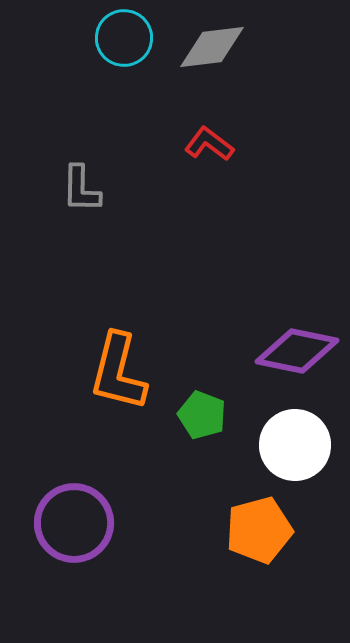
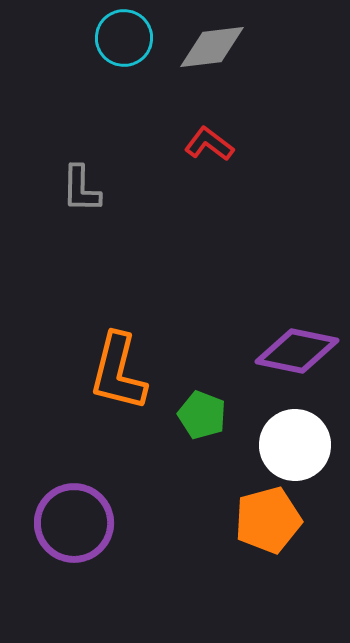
orange pentagon: moved 9 px right, 10 px up
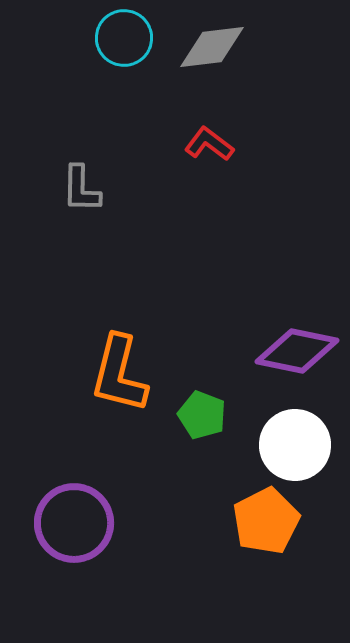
orange L-shape: moved 1 px right, 2 px down
orange pentagon: moved 2 px left, 1 px down; rotated 12 degrees counterclockwise
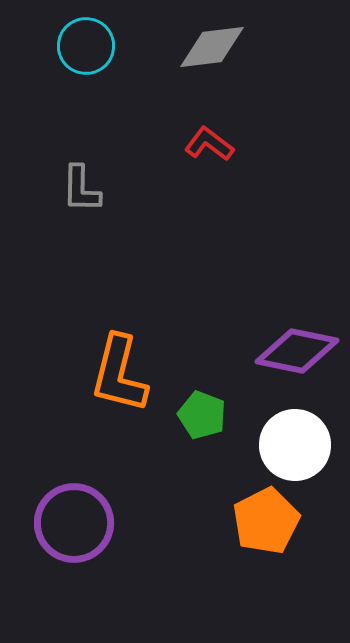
cyan circle: moved 38 px left, 8 px down
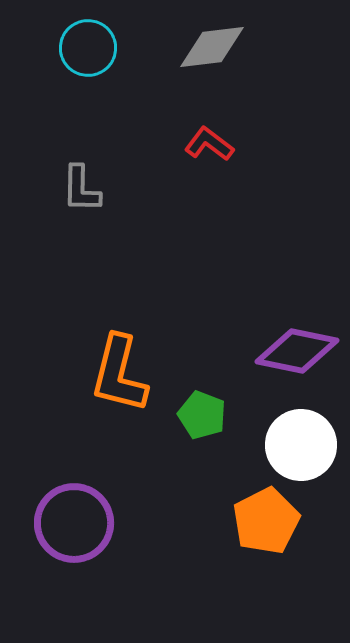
cyan circle: moved 2 px right, 2 px down
white circle: moved 6 px right
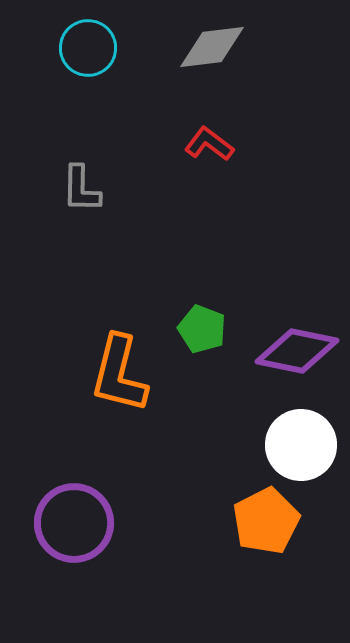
green pentagon: moved 86 px up
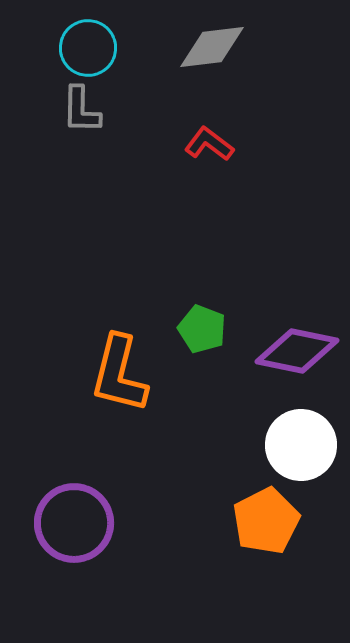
gray L-shape: moved 79 px up
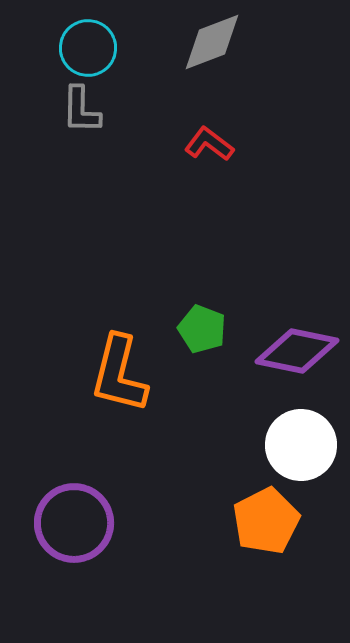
gray diamond: moved 5 px up; rotated 14 degrees counterclockwise
